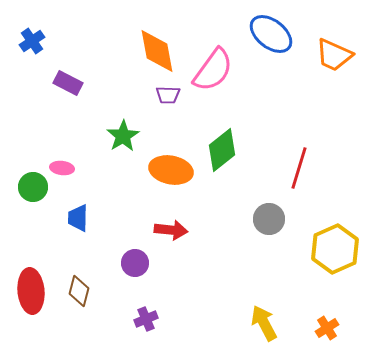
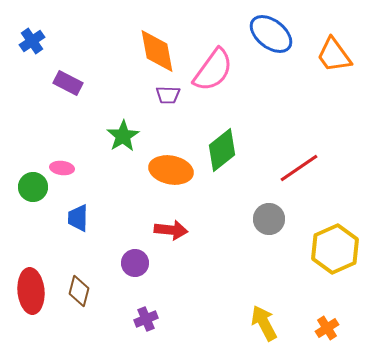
orange trapezoid: rotated 30 degrees clockwise
red line: rotated 39 degrees clockwise
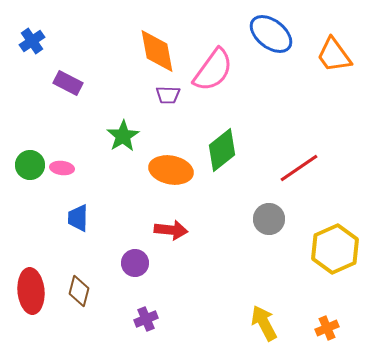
green circle: moved 3 px left, 22 px up
orange cross: rotated 10 degrees clockwise
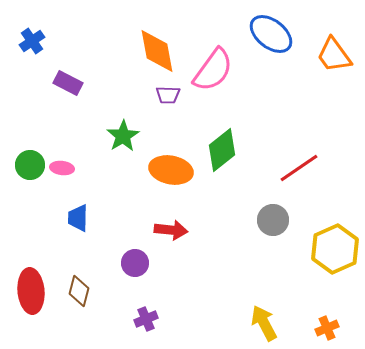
gray circle: moved 4 px right, 1 px down
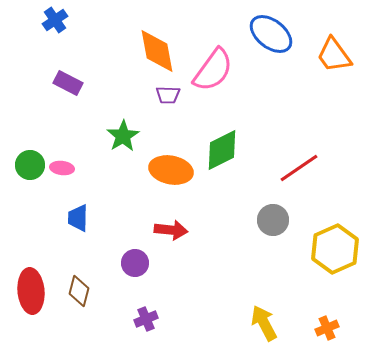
blue cross: moved 23 px right, 21 px up
green diamond: rotated 12 degrees clockwise
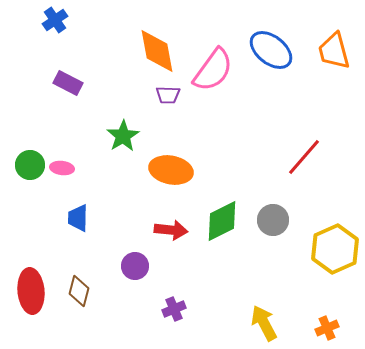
blue ellipse: moved 16 px down
orange trapezoid: moved 4 px up; rotated 21 degrees clockwise
green diamond: moved 71 px down
red line: moved 5 px right, 11 px up; rotated 15 degrees counterclockwise
purple circle: moved 3 px down
purple cross: moved 28 px right, 10 px up
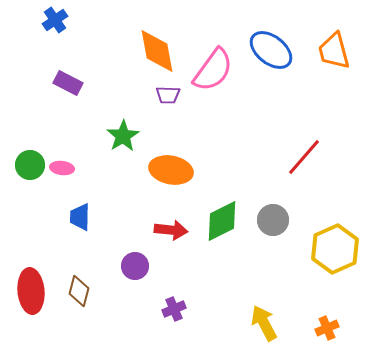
blue trapezoid: moved 2 px right, 1 px up
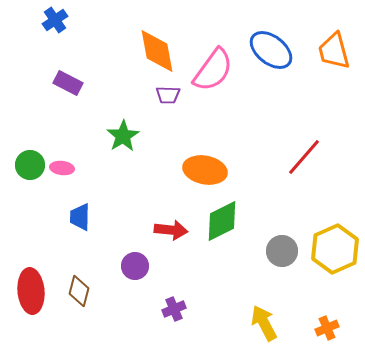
orange ellipse: moved 34 px right
gray circle: moved 9 px right, 31 px down
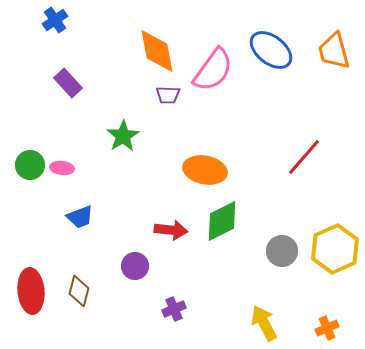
purple rectangle: rotated 20 degrees clockwise
blue trapezoid: rotated 112 degrees counterclockwise
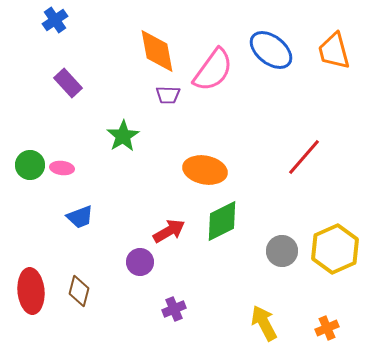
red arrow: moved 2 px left, 1 px down; rotated 36 degrees counterclockwise
purple circle: moved 5 px right, 4 px up
